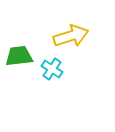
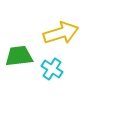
yellow arrow: moved 10 px left, 3 px up
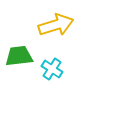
yellow arrow: moved 5 px left, 8 px up
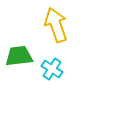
yellow arrow: rotated 92 degrees counterclockwise
